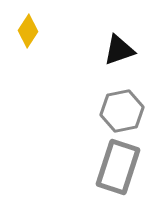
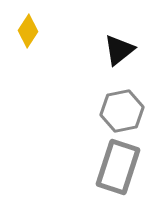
black triangle: rotated 20 degrees counterclockwise
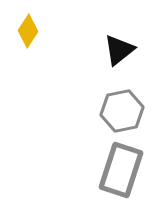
gray rectangle: moved 3 px right, 3 px down
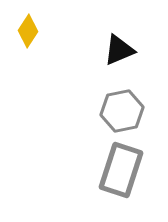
black triangle: rotated 16 degrees clockwise
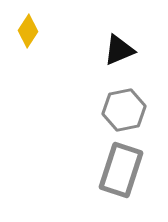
gray hexagon: moved 2 px right, 1 px up
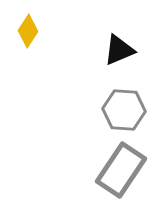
gray hexagon: rotated 15 degrees clockwise
gray rectangle: rotated 16 degrees clockwise
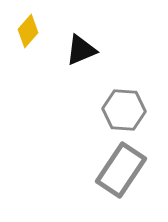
yellow diamond: rotated 8 degrees clockwise
black triangle: moved 38 px left
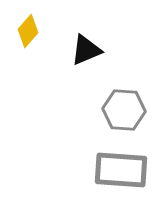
black triangle: moved 5 px right
gray rectangle: rotated 60 degrees clockwise
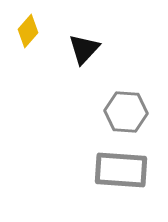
black triangle: moved 2 px left, 1 px up; rotated 24 degrees counterclockwise
gray hexagon: moved 2 px right, 2 px down
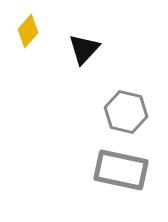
gray hexagon: rotated 9 degrees clockwise
gray rectangle: rotated 8 degrees clockwise
